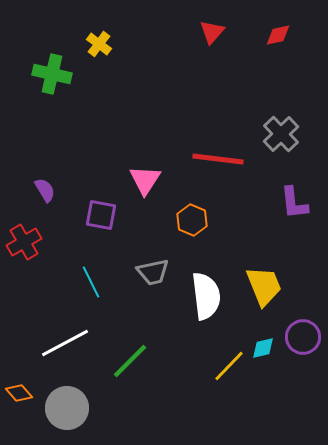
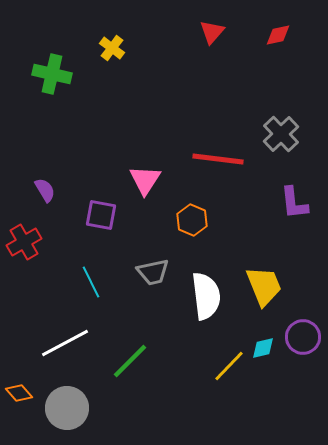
yellow cross: moved 13 px right, 4 px down
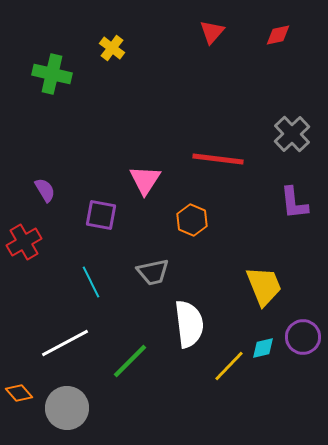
gray cross: moved 11 px right
white semicircle: moved 17 px left, 28 px down
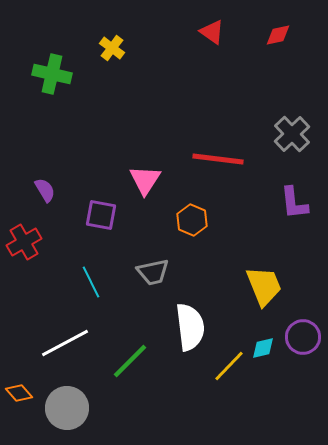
red triangle: rotated 36 degrees counterclockwise
white semicircle: moved 1 px right, 3 px down
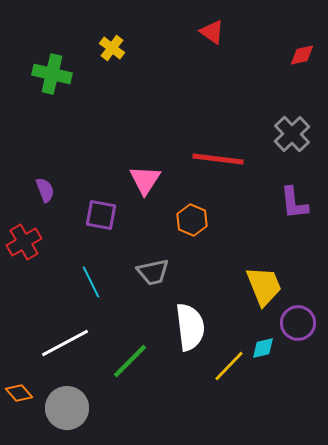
red diamond: moved 24 px right, 20 px down
purple semicircle: rotated 10 degrees clockwise
purple circle: moved 5 px left, 14 px up
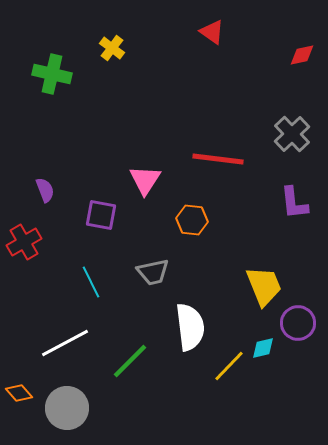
orange hexagon: rotated 16 degrees counterclockwise
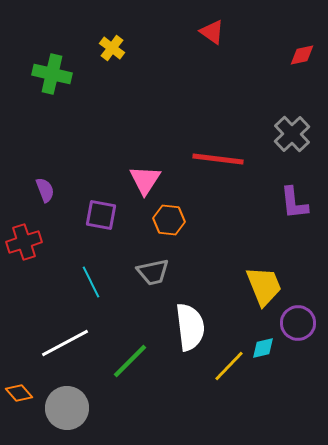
orange hexagon: moved 23 px left
red cross: rotated 12 degrees clockwise
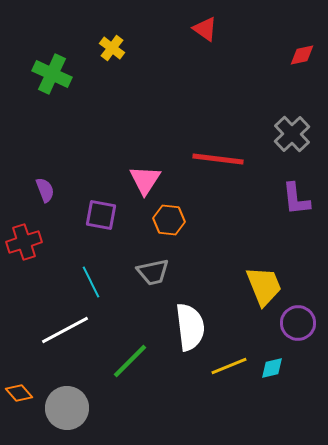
red triangle: moved 7 px left, 3 px up
green cross: rotated 12 degrees clockwise
purple L-shape: moved 2 px right, 4 px up
white line: moved 13 px up
cyan diamond: moved 9 px right, 20 px down
yellow line: rotated 24 degrees clockwise
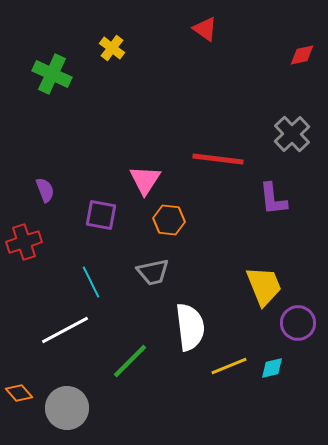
purple L-shape: moved 23 px left
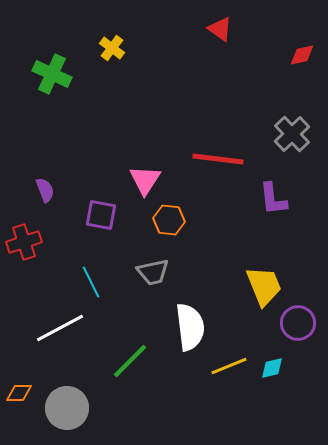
red triangle: moved 15 px right
white line: moved 5 px left, 2 px up
orange diamond: rotated 48 degrees counterclockwise
